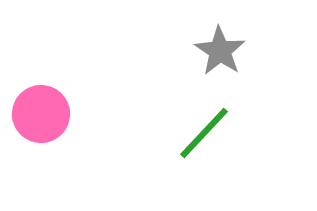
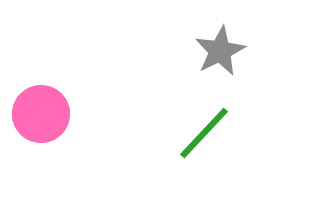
gray star: rotated 12 degrees clockwise
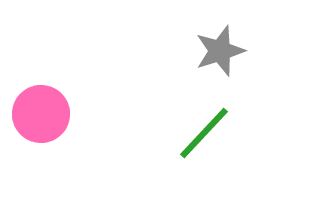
gray star: rotated 9 degrees clockwise
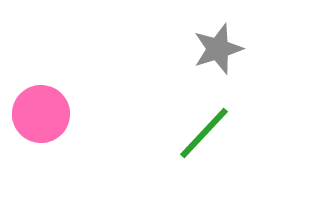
gray star: moved 2 px left, 2 px up
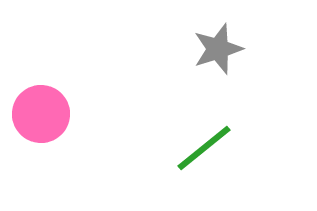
green line: moved 15 px down; rotated 8 degrees clockwise
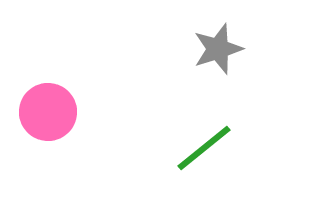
pink circle: moved 7 px right, 2 px up
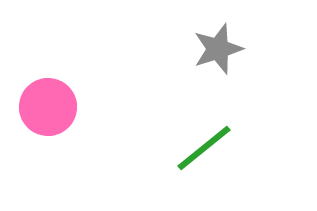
pink circle: moved 5 px up
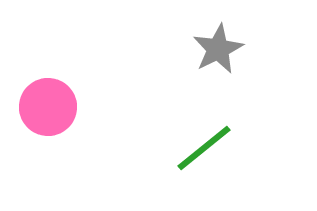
gray star: rotated 9 degrees counterclockwise
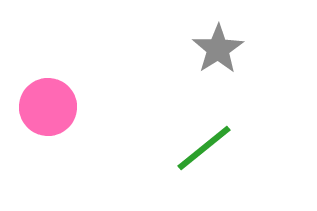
gray star: rotated 6 degrees counterclockwise
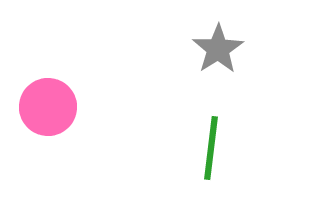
green line: moved 7 px right; rotated 44 degrees counterclockwise
